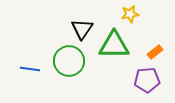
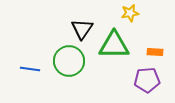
yellow star: moved 1 px up
orange rectangle: rotated 42 degrees clockwise
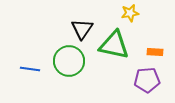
green triangle: rotated 12 degrees clockwise
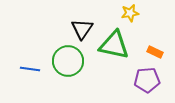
orange rectangle: rotated 21 degrees clockwise
green circle: moved 1 px left
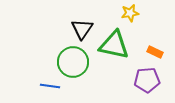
green circle: moved 5 px right, 1 px down
blue line: moved 20 px right, 17 px down
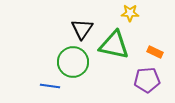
yellow star: rotated 12 degrees clockwise
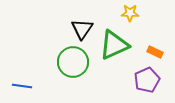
green triangle: rotated 36 degrees counterclockwise
purple pentagon: rotated 20 degrees counterclockwise
blue line: moved 28 px left
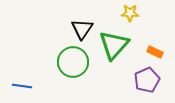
green triangle: rotated 24 degrees counterclockwise
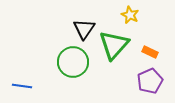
yellow star: moved 2 px down; rotated 24 degrees clockwise
black triangle: moved 2 px right
orange rectangle: moved 5 px left
purple pentagon: moved 3 px right, 1 px down
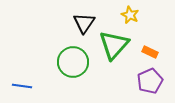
black triangle: moved 6 px up
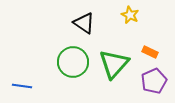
black triangle: rotated 30 degrees counterclockwise
green triangle: moved 19 px down
purple pentagon: moved 4 px right
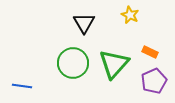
black triangle: rotated 25 degrees clockwise
green circle: moved 1 px down
